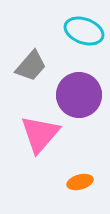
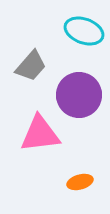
pink triangle: rotated 42 degrees clockwise
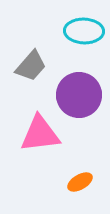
cyan ellipse: rotated 18 degrees counterclockwise
orange ellipse: rotated 15 degrees counterclockwise
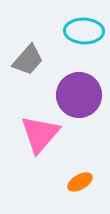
gray trapezoid: moved 3 px left, 6 px up
pink triangle: rotated 42 degrees counterclockwise
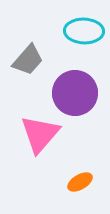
purple circle: moved 4 px left, 2 px up
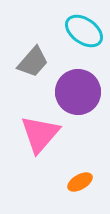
cyan ellipse: rotated 33 degrees clockwise
gray trapezoid: moved 5 px right, 2 px down
purple circle: moved 3 px right, 1 px up
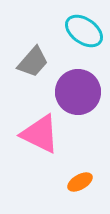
pink triangle: rotated 45 degrees counterclockwise
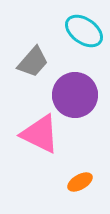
purple circle: moved 3 px left, 3 px down
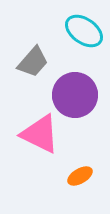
orange ellipse: moved 6 px up
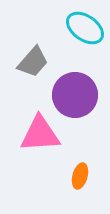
cyan ellipse: moved 1 px right, 3 px up
pink triangle: rotated 30 degrees counterclockwise
orange ellipse: rotated 45 degrees counterclockwise
